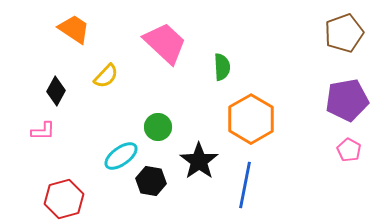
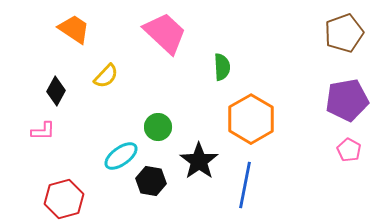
pink trapezoid: moved 10 px up
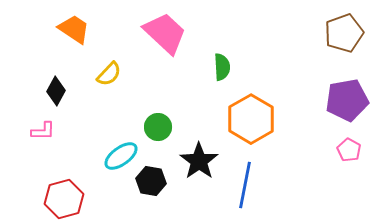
yellow semicircle: moved 3 px right, 2 px up
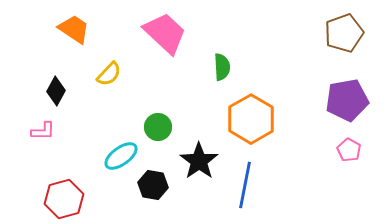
black hexagon: moved 2 px right, 4 px down
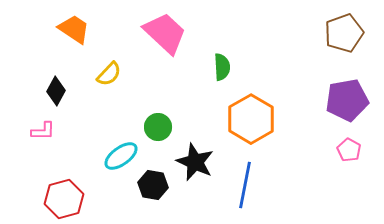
black star: moved 4 px left, 1 px down; rotated 12 degrees counterclockwise
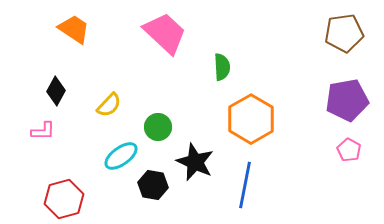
brown pentagon: rotated 12 degrees clockwise
yellow semicircle: moved 31 px down
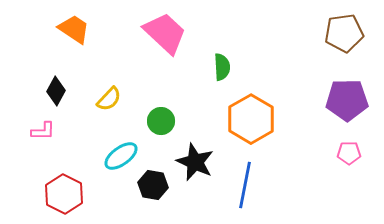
purple pentagon: rotated 9 degrees clockwise
yellow semicircle: moved 6 px up
green circle: moved 3 px right, 6 px up
pink pentagon: moved 3 px down; rotated 30 degrees counterclockwise
red hexagon: moved 5 px up; rotated 18 degrees counterclockwise
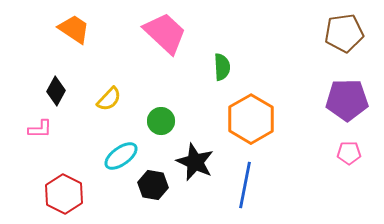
pink L-shape: moved 3 px left, 2 px up
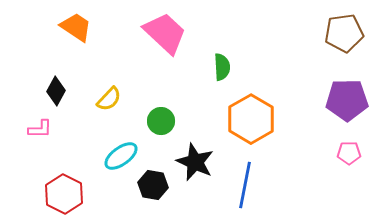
orange trapezoid: moved 2 px right, 2 px up
